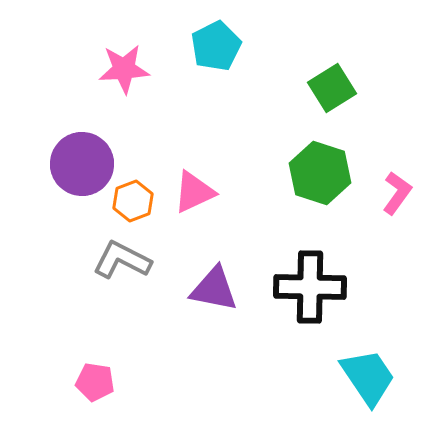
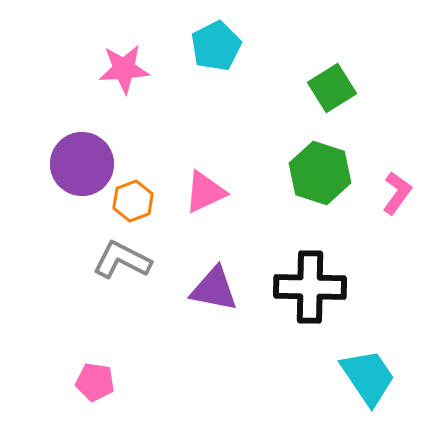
pink triangle: moved 11 px right
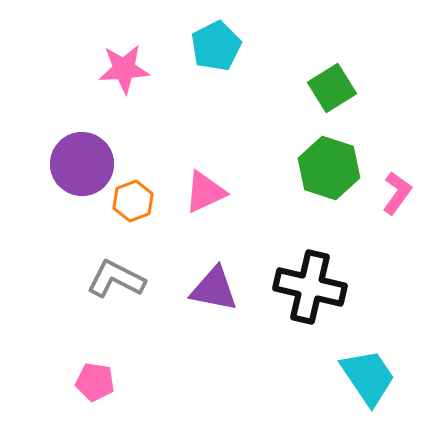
green hexagon: moved 9 px right, 5 px up
gray L-shape: moved 6 px left, 19 px down
black cross: rotated 12 degrees clockwise
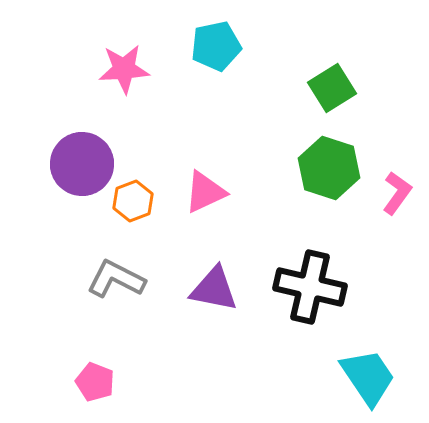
cyan pentagon: rotated 15 degrees clockwise
pink pentagon: rotated 12 degrees clockwise
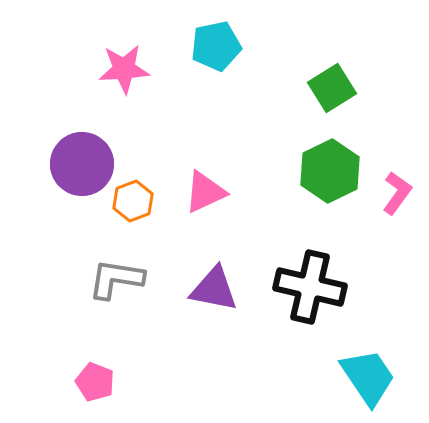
green hexagon: moved 1 px right, 3 px down; rotated 16 degrees clockwise
gray L-shape: rotated 18 degrees counterclockwise
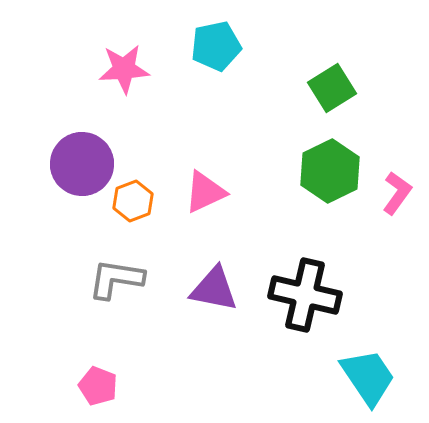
black cross: moved 5 px left, 8 px down
pink pentagon: moved 3 px right, 4 px down
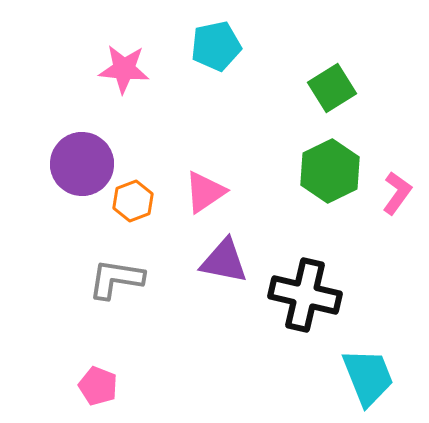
pink star: rotated 9 degrees clockwise
pink triangle: rotated 9 degrees counterclockwise
purple triangle: moved 10 px right, 28 px up
cyan trapezoid: rotated 12 degrees clockwise
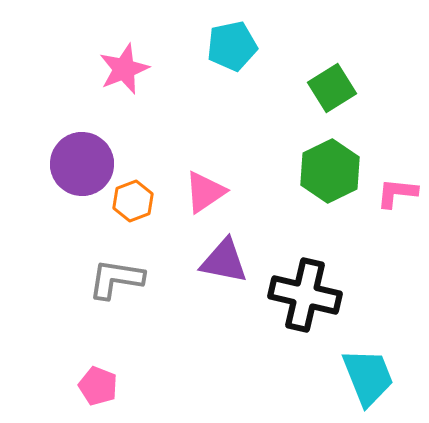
cyan pentagon: moved 16 px right
pink star: rotated 27 degrees counterclockwise
pink L-shape: rotated 120 degrees counterclockwise
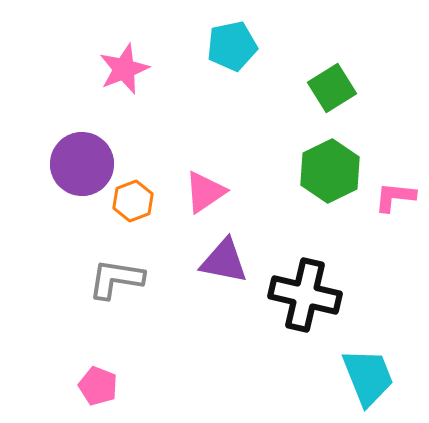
pink L-shape: moved 2 px left, 4 px down
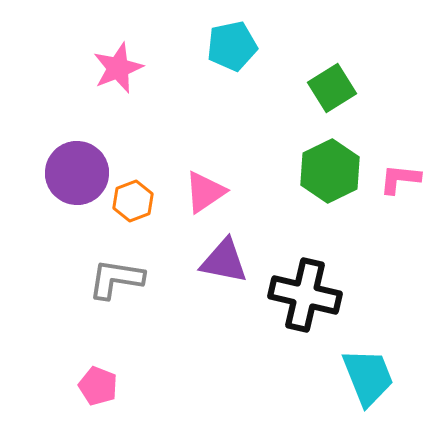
pink star: moved 6 px left, 1 px up
purple circle: moved 5 px left, 9 px down
pink L-shape: moved 5 px right, 18 px up
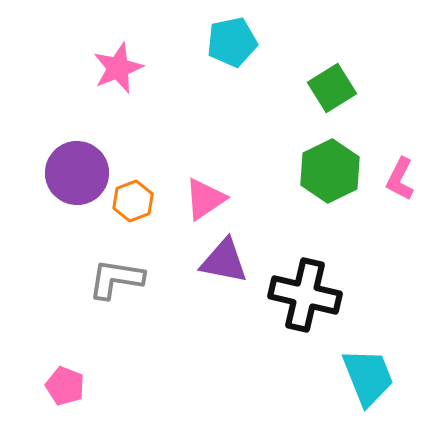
cyan pentagon: moved 4 px up
pink L-shape: rotated 69 degrees counterclockwise
pink triangle: moved 7 px down
pink pentagon: moved 33 px left
